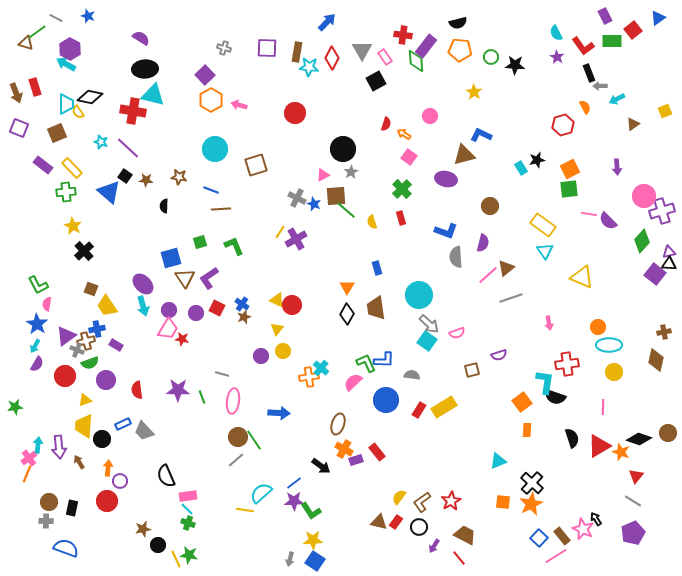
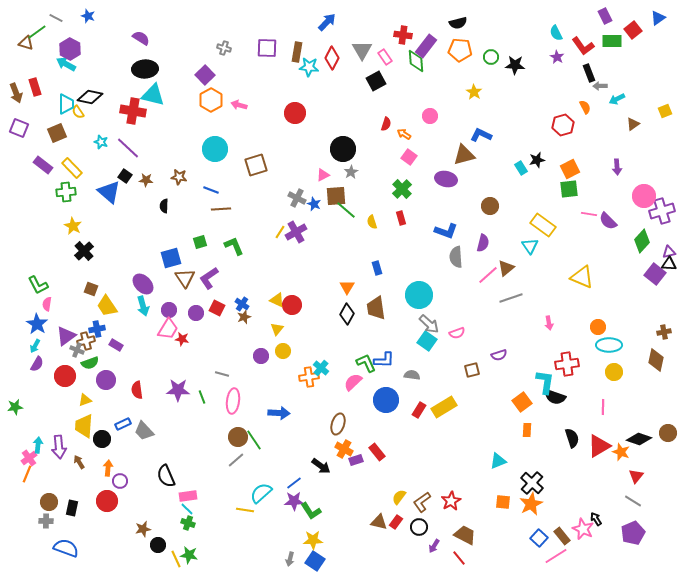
purple cross at (296, 239): moved 7 px up
cyan triangle at (545, 251): moved 15 px left, 5 px up
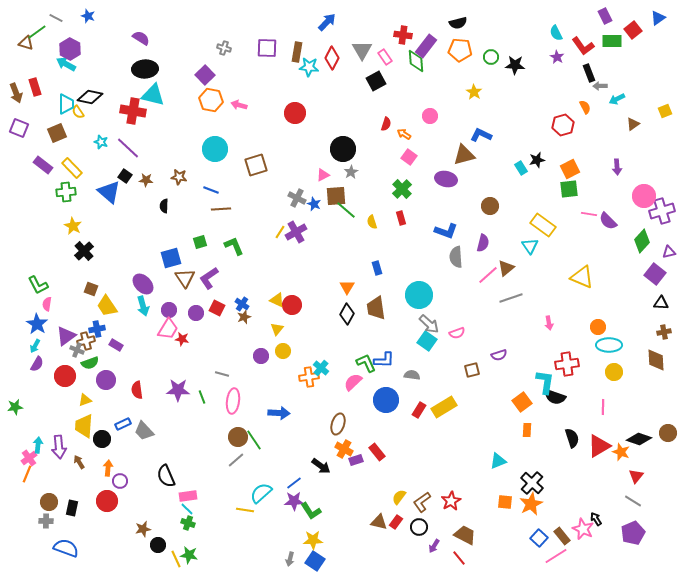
orange hexagon at (211, 100): rotated 20 degrees counterclockwise
black triangle at (669, 264): moved 8 px left, 39 px down
brown diamond at (656, 360): rotated 15 degrees counterclockwise
orange square at (503, 502): moved 2 px right
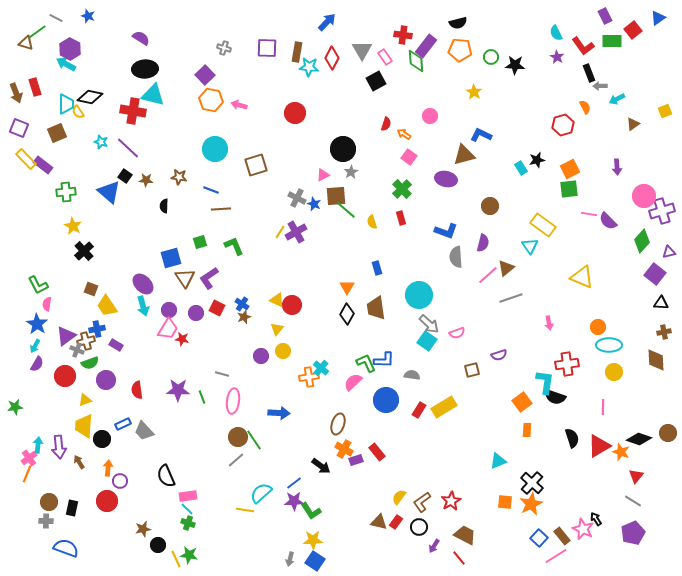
yellow rectangle at (72, 168): moved 46 px left, 9 px up
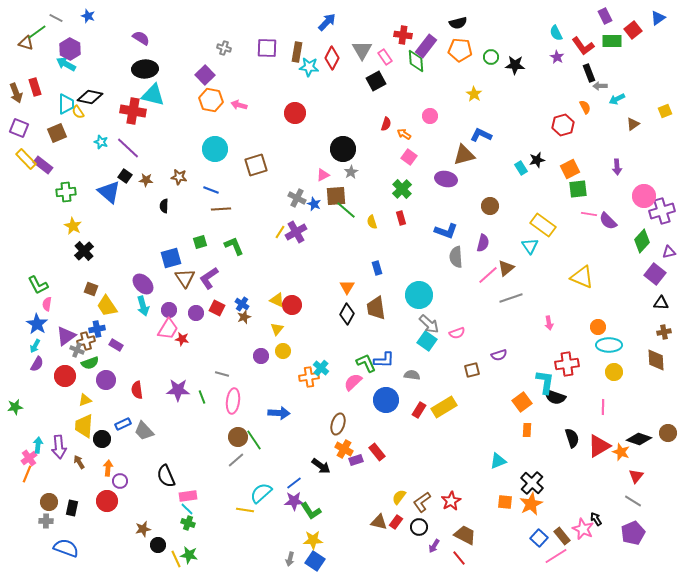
yellow star at (474, 92): moved 2 px down
green square at (569, 189): moved 9 px right
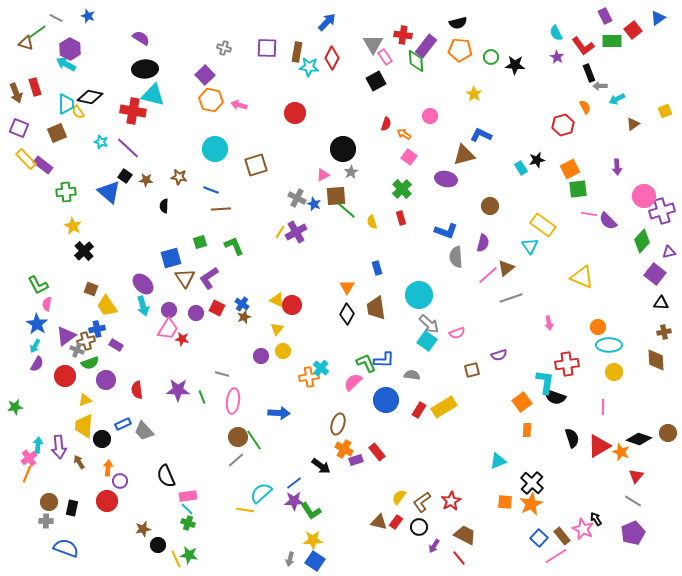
gray triangle at (362, 50): moved 11 px right, 6 px up
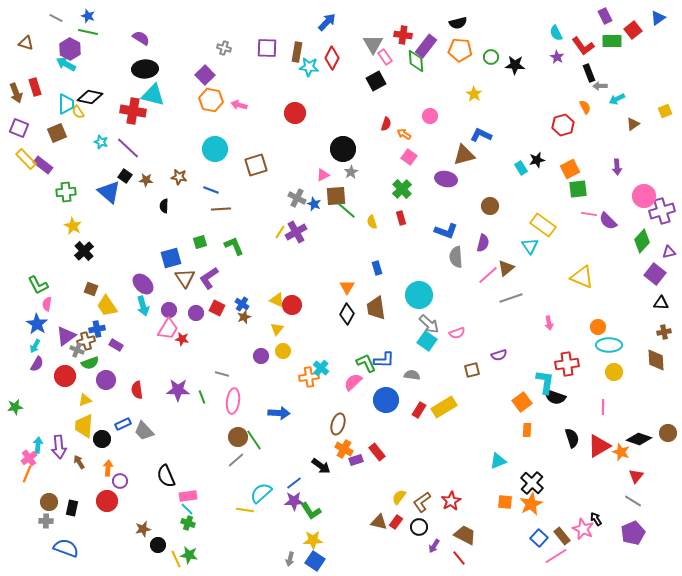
green line at (37, 32): moved 51 px right; rotated 48 degrees clockwise
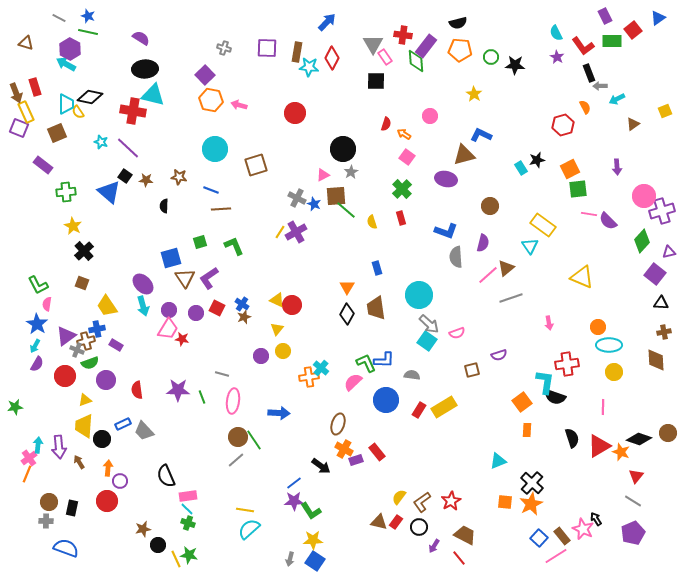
gray line at (56, 18): moved 3 px right
black square at (376, 81): rotated 30 degrees clockwise
pink square at (409, 157): moved 2 px left
yellow rectangle at (26, 159): moved 47 px up; rotated 20 degrees clockwise
brown square at (91, 289): moved 9 px left, 6 px up
cyan semicircle at (261, 493): moved 12 px left, 36 px down
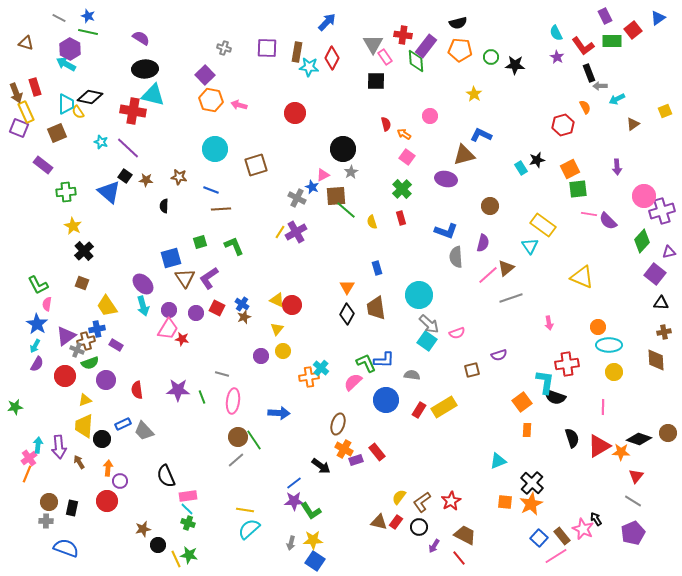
red semicircle at (386, 124): rotated 32 degrees counterclockwise
blue star at (314, 204): moved 2 px left, 17 px up
orange star at (621, 452): rotated 18 degrees counterclockwise
gray arrow at (290, 559): moved 1 px right, 16 px up
